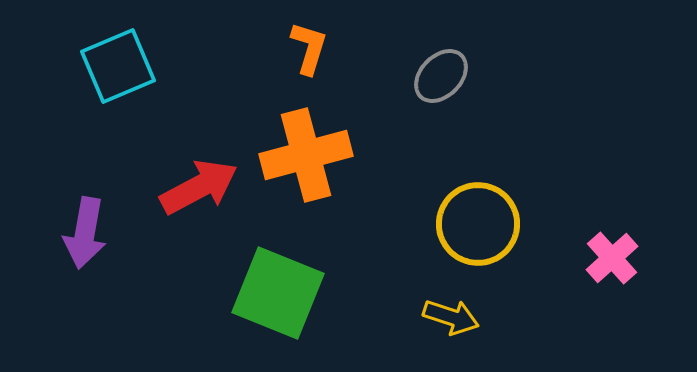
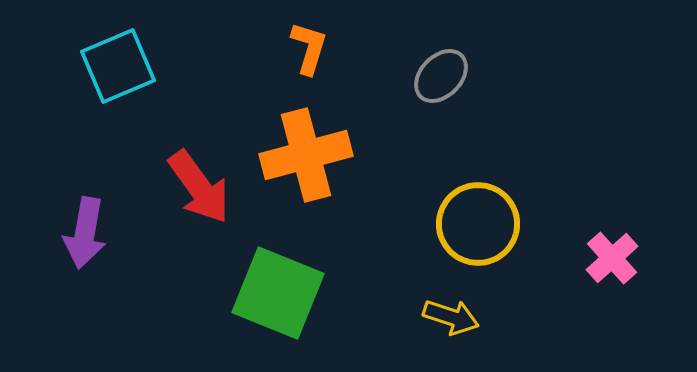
red arrow: rotated 82 degrees clockwise
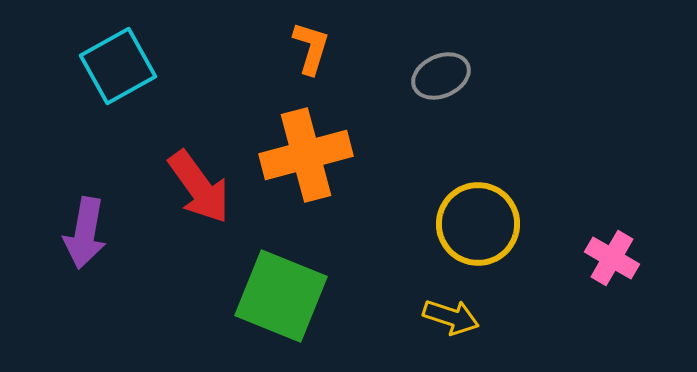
orange L-shape: moved 2 px right
cyan square: rotated 6 degrees counterclockwise
gray ellipse: rotated 22 degrees clockwise
pink cross: rotated 18 degrees counterclockwise
green square: moved 3 px right, 3 px down
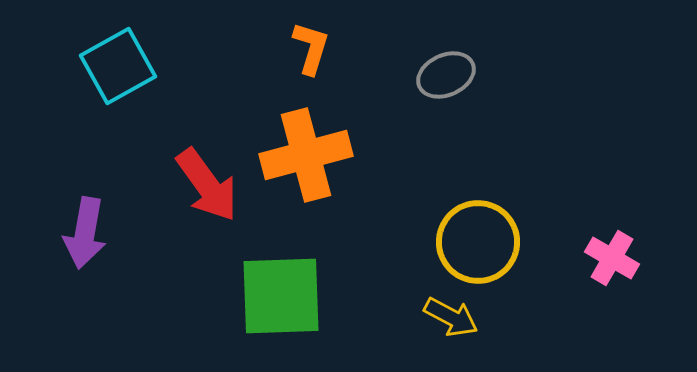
gray ellipse: moved 5 px right, 1 px up
red arrow: moved 8 px right, 2 px up
yellow circle: moved 18 px down
green square: rotated 24 degrees counterclockwise
yellow arrow: rotated 10 degrees clockwise
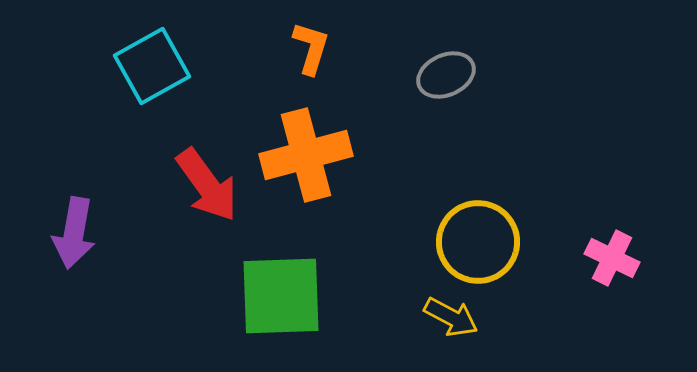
cyan square: moved 34 px right
purple arrow: moved 11 px left
pink cross: rotated 4 degrees counterclockwise
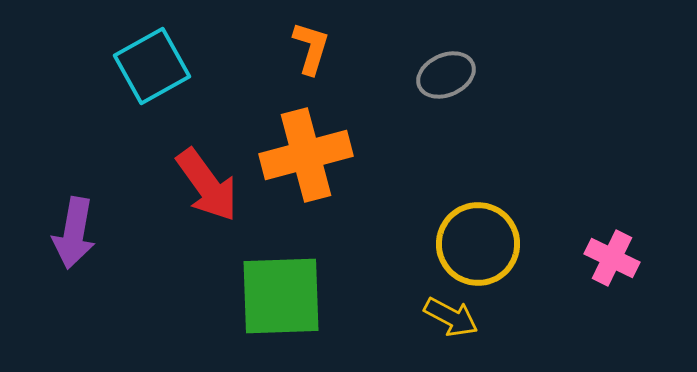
yellow circle: moved 2 px down
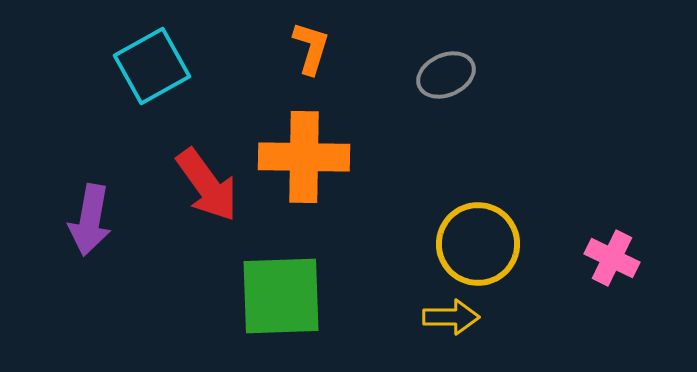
orange cross: moved 2 px left, 2 px down; rotated 16 degrees clockwise
purple arrow: moved 16 px right, 13 px up
yellow arrow: rotated 28 degrees counterclockwise
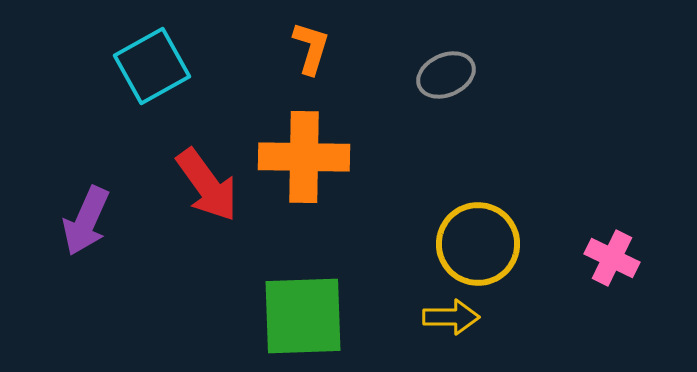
purple arrow: moved 4 px left, 1 px down; rotated 14 degrees clockwise
green square: moved 22 px right, 20 px down
